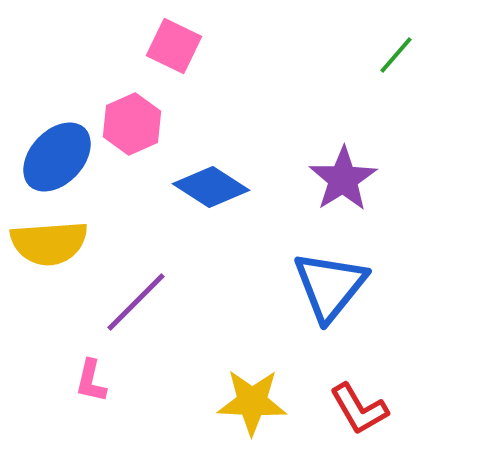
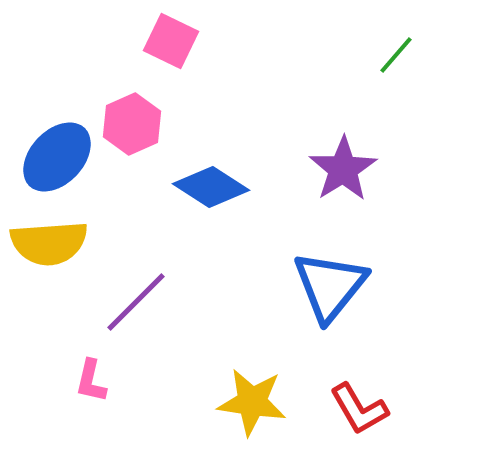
pink square: moved 3 px left, 5 px up
purple star: moved 10 px up
yellow star: rotated 6 degrees clockwise
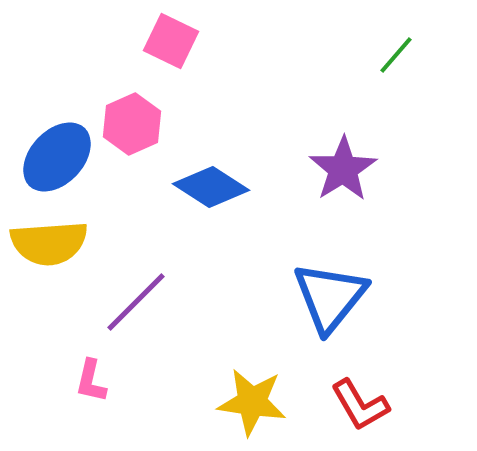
blue triangle: moved 11 px down
red L-shape: moved 1 px right, 4 px up
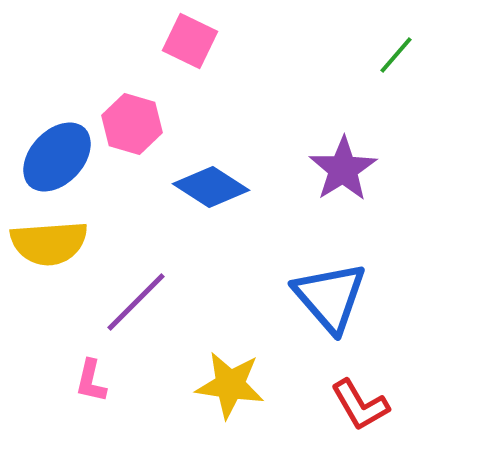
pink square: moved 19 px right
pink hexagon: rotated 20 degrees counterclockwise
blue triangle: rotated 20 degrees counterclockwise
yellow star: moved 22 px left, 17 px up
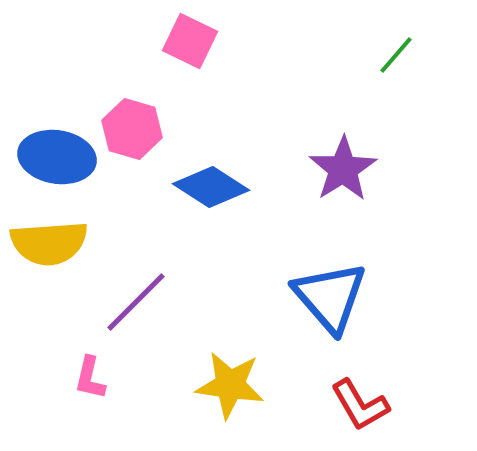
pink hexagon: moved 5 px down
blue ellipse: rotated 56 degrees clockwise
pink L-shape: moved 1 px left, 3 px up
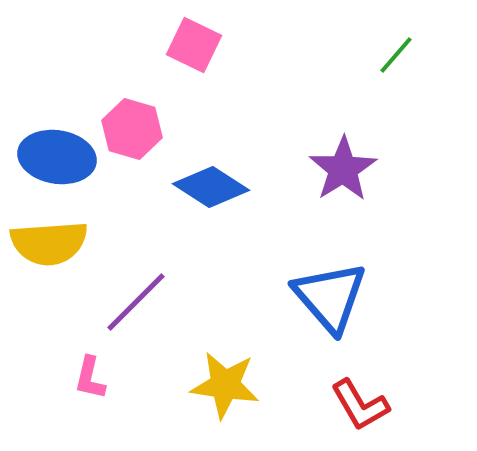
pink square: moved 4 px right, 4 px down
yellow star: moved 5 px left
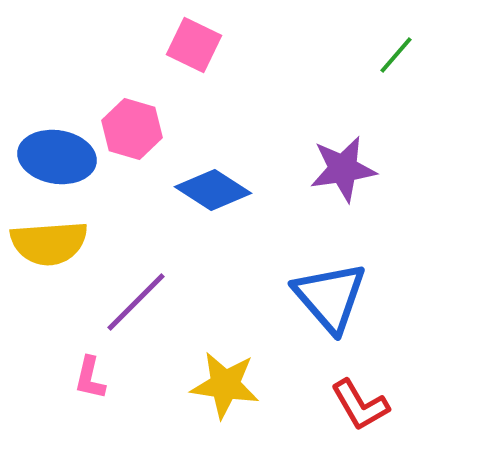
purple star: rotated 24 degrees clockwise
blue diamond: moved 2 px right, 3 px down
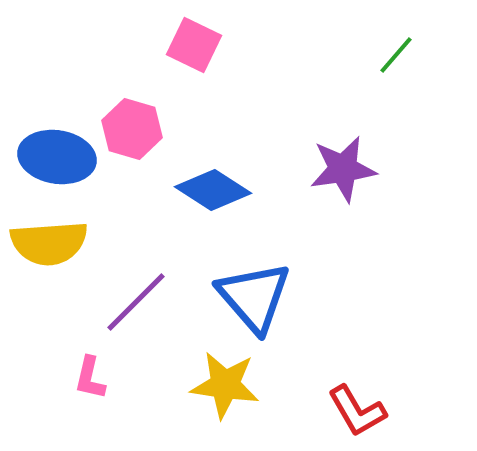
blue triangle: moved 76 px left
red L-shape: moved 3 px left, 6 px down
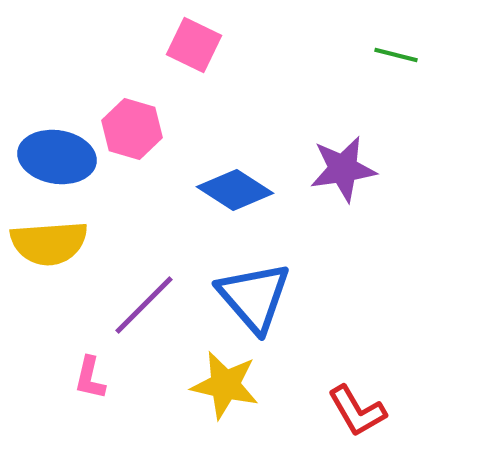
green line: rotated 63 degrees clockwise
blue diamond: moved 22 px right
purple line: moved 8 px right, 3 px down
yellow star: rotated 4 degrees clockwise
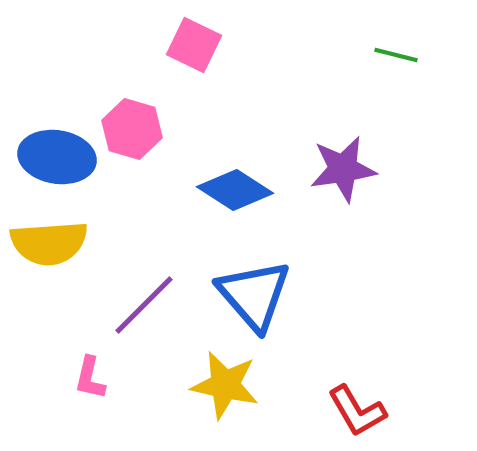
blue triangle: moved 2 px up
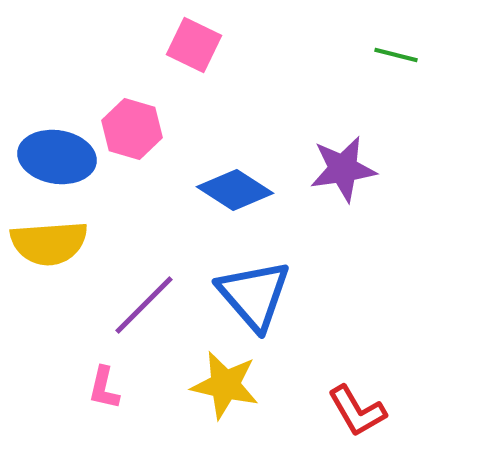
pink L-shape: moved 14 px right, 10 px down
